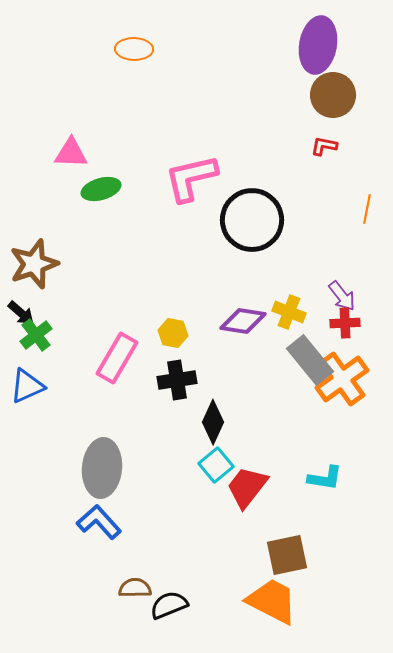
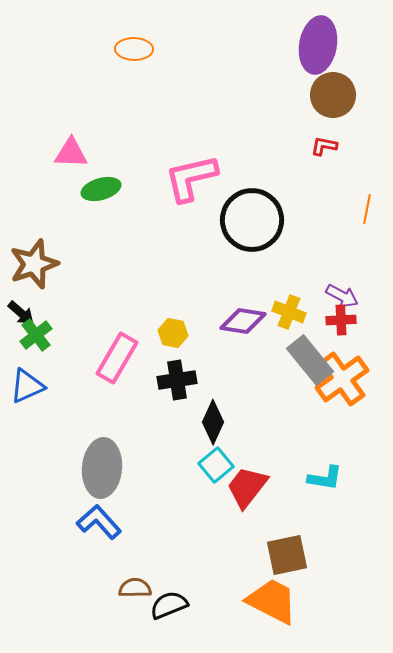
purple arrow: rotated 24 degrees counterclockwise
red cross: moved 4 px left, 3 px up
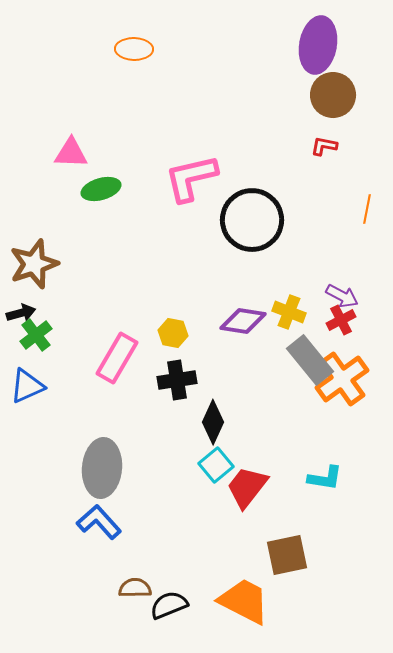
black arrow: rotated 56 degrees counterclockwise
red cross: rotated 24 degrees counterclockwise
orange trapezoid: moved 28 px left
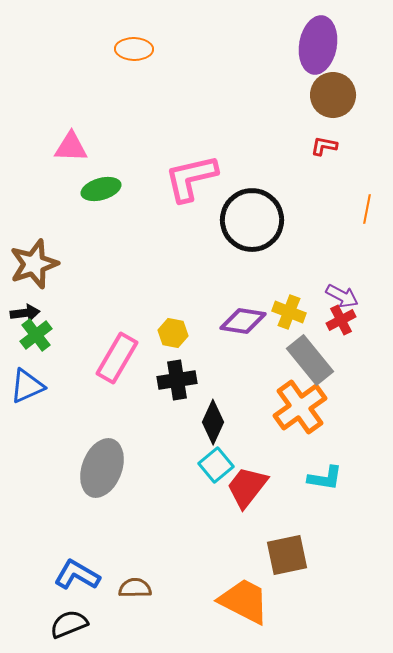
pink triangle: moved 6 px up
black arrow: moved 4 px right; rotated 8 degrees clockwise
orange cross: moved 42 px left, 28 px down
gray ellipse: rotated 16 degrees clockwise
blue L-shape: moved 22 px left, 53 px down; rotated 18 degrees counterclockwise
black semicircle: moved 100 px left, 19 px down
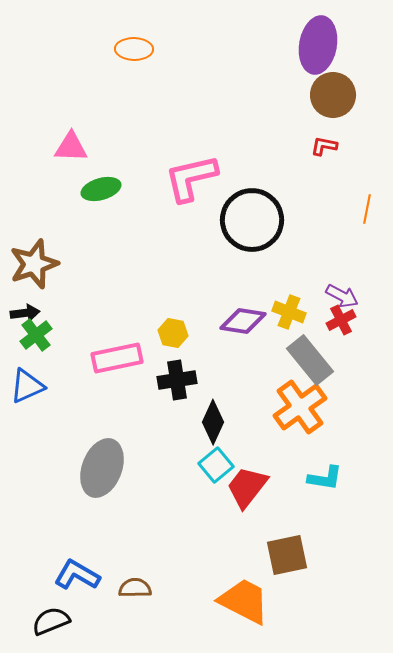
pink rectangle: rotated 48 degrees clockwise
black semicircle: moved 18 px left, 3 px up
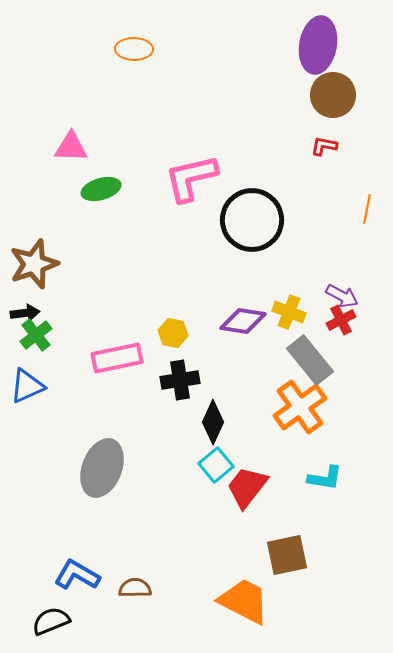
black cross: moved 3 px right
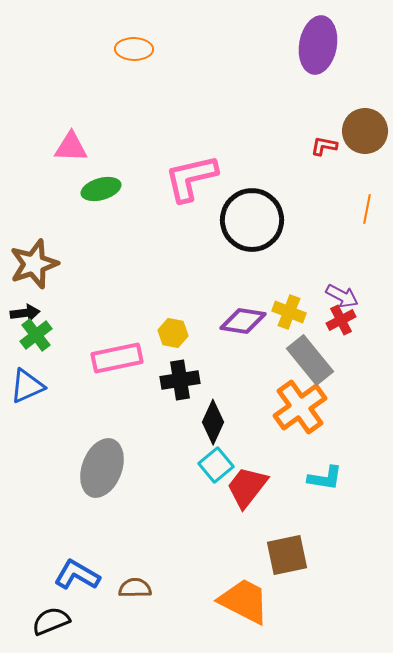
brown circle: moved 32 px right, 36 px down
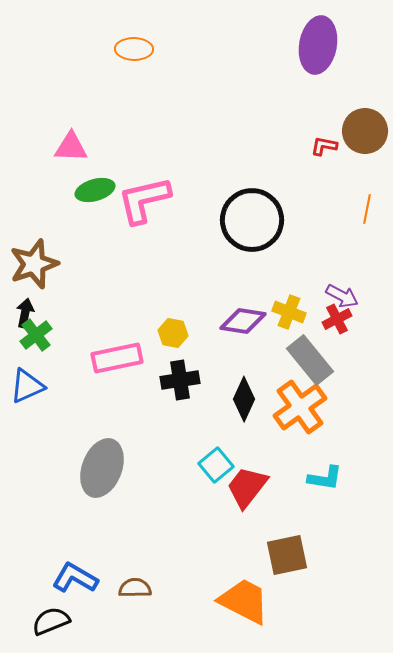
pink L-shape: moved 47 px left, 22 px down
green ellipse: moved 6 px left, 1 px down
black arrow: rotated 72 degrees counterclockwise
red cross: moved 4 px left, 1 px up
black diamond: moved 31 px right, 23 px up
blue L-shape: moved 2 px left, 3 px down
